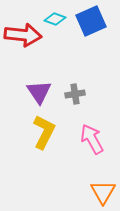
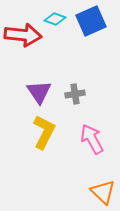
orange triangle: rotated 16 degrees counterclockwise
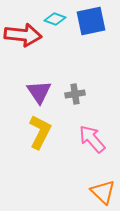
blue square: rotated 12 degrees clockwise
yellow L-shape: moved 4 px left
pink arrow: rotated 12 degrees counterclockwise
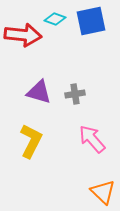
purple triangle: rotated 40 degrees counterclockwise
yellow L-shape: moved 9 px left, 9 px down
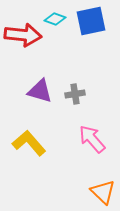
purple triangle: moved 1 px right, 1 px up
yellow L-shape: moved 2 px left, 2 px down; rotated 68 degrees counterclockwise
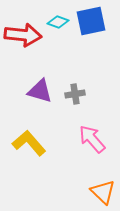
cyan diamond: moved 3 px right, 3 px down
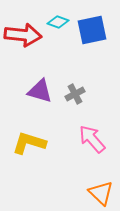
blue square: moved 1 px right, 9 px down
gray cross: rotated 18 degrees counterclockwise
yellow L-shape: rotated 32 degrees counterclockwise
orange triangle: moved 2 px left, 1 px down
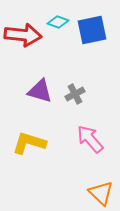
pink arrow: moved 2 px left
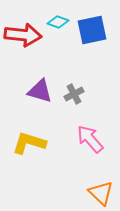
gray cross: moved 1 px left
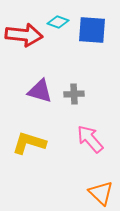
blue square: rotated 16 degrees clockwise
red arrow: moved 1 px right
gray cross: rotated 24 degrees clockwise
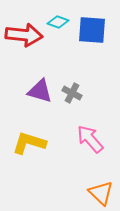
gray cross: moved 2 px left, 1 px up; rotated 30 degrees clockwise
